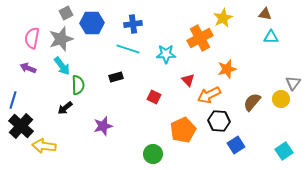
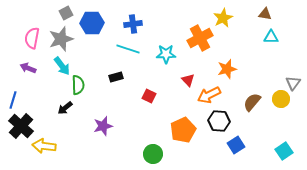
red square: moved 5 px left, 1 px up
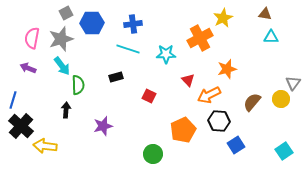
black arrow: moved 1 px right, 2 px down; rotated 133 degrees clockwise
yellow arrow: moved 1 px right
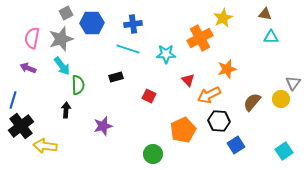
black cross: rotated 10 degrees clockwise
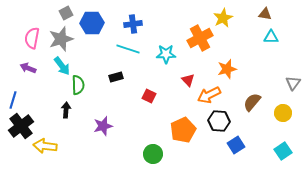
yellow circle: moved 2 px right, 14 px down
cyan square: moved 1 px left
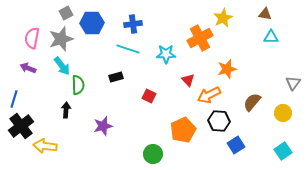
blue line: moved 1 px right, 1 px up
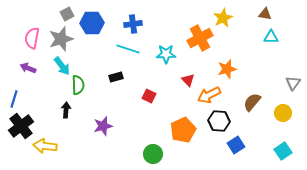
gray square: moved 1 px right, 1 px down
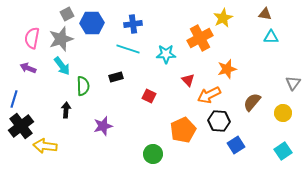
green semicircle: moved 5 px right, 1 px down
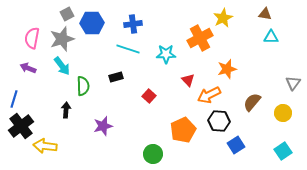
gray star: moved 1 px right
red square: rotated 16 degrees clockwise
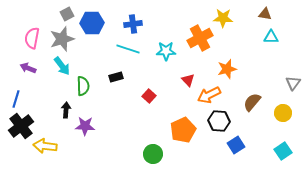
yellow star: rotated 30 degrees clockwise
cyan star: moved 3 px up
blue line: moved 2 px right
purple star: moved 18 px left; rotated 18 degrees clockwise
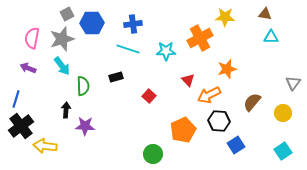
yellow star: moved 2 px right, 1 px up
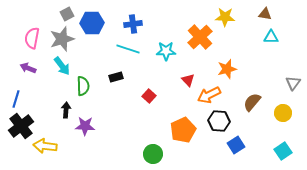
orange cross: moved 1 px up; rotated 15 degrees counterclockwise
